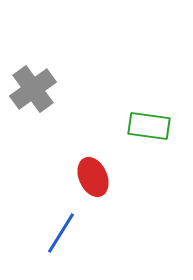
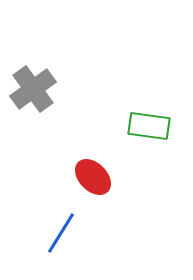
red ellipse: rotated 21 degrees counterclockwise
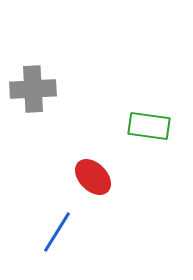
gray cross: rotated 33 degrees clockwise
blue line: moved 4 px left, 1 px up
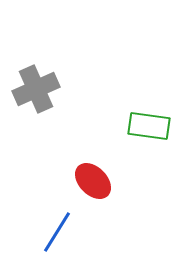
gray cross: moved 3 px right; rotated 21 degrees counterclockwise
red ellipse: moved 4 px down
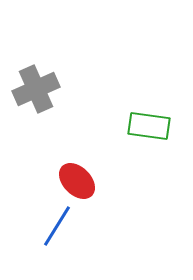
red ellipse: moved 16 px left
blue line: moved 6 px up
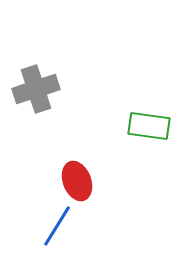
gray cross: rotated 6 degrees clockwise
red ellipse: rotated 24 degrees clockwise
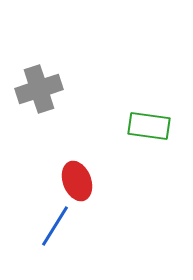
gray cross: moved 3 px right
blue line: moved 2 px left
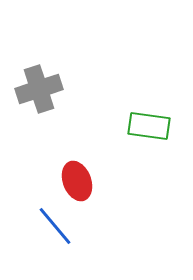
blue line: rotated 72 degrees counterclockwise
